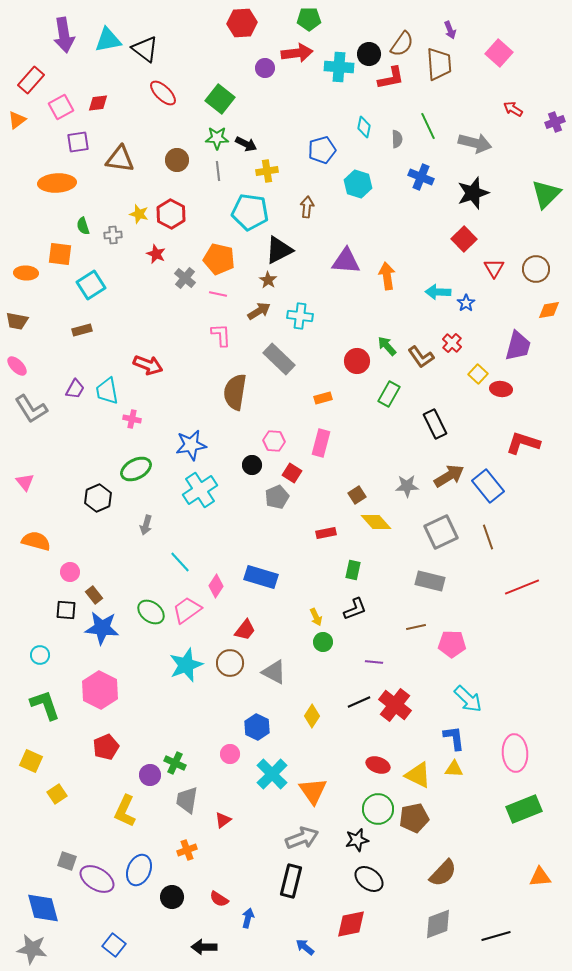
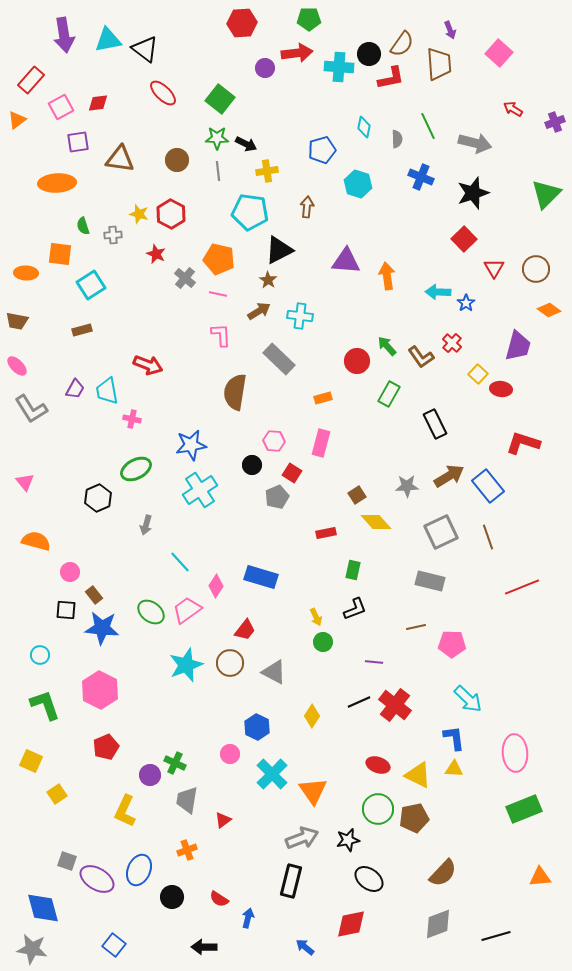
orange diamond at (549, 310): rotated 45 degrees clockwise
black star at (357, 840): moved 9 px left
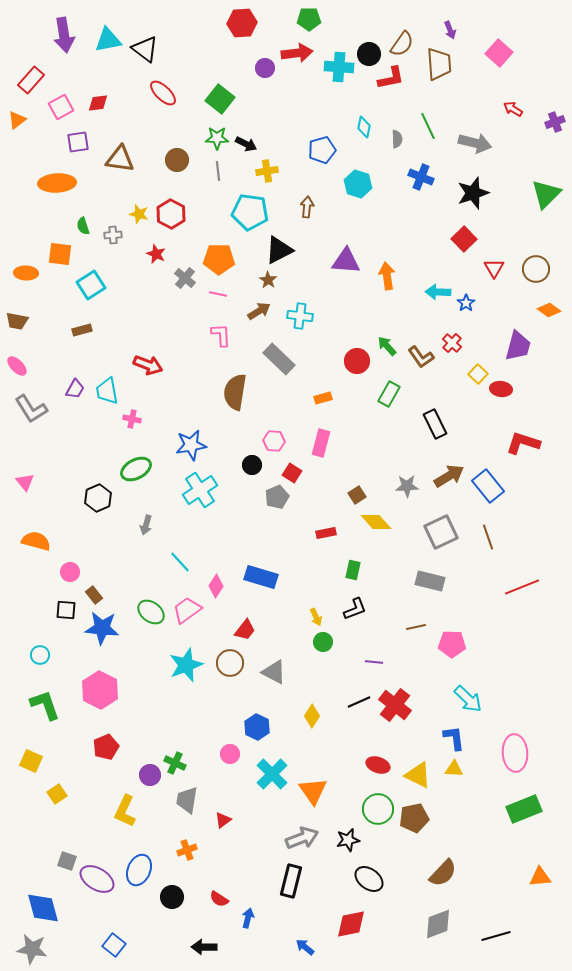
orange pentagon at (219, 259): rotated 12 degrees counterclockwise
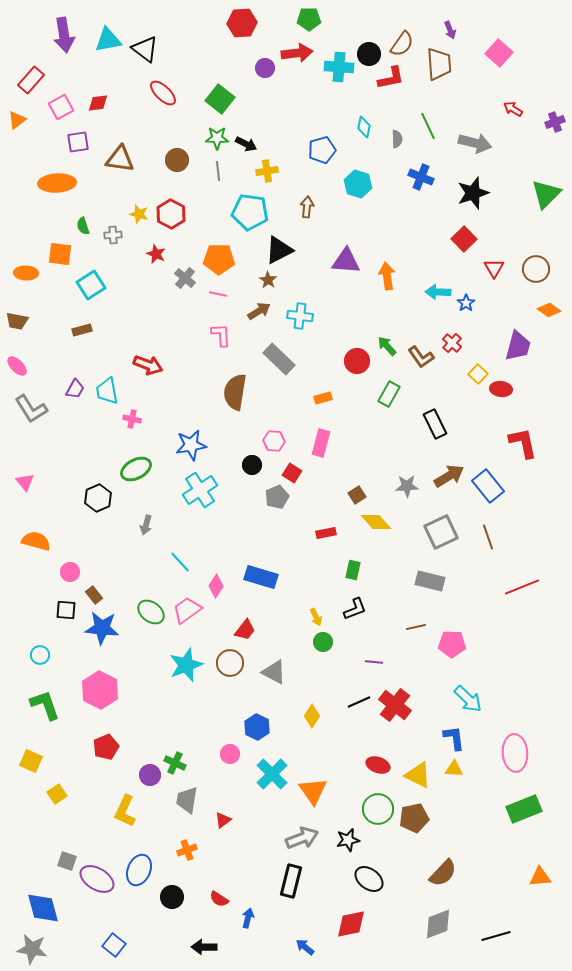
red L-shape at (523, 443): rotated 60 degrees clockwise
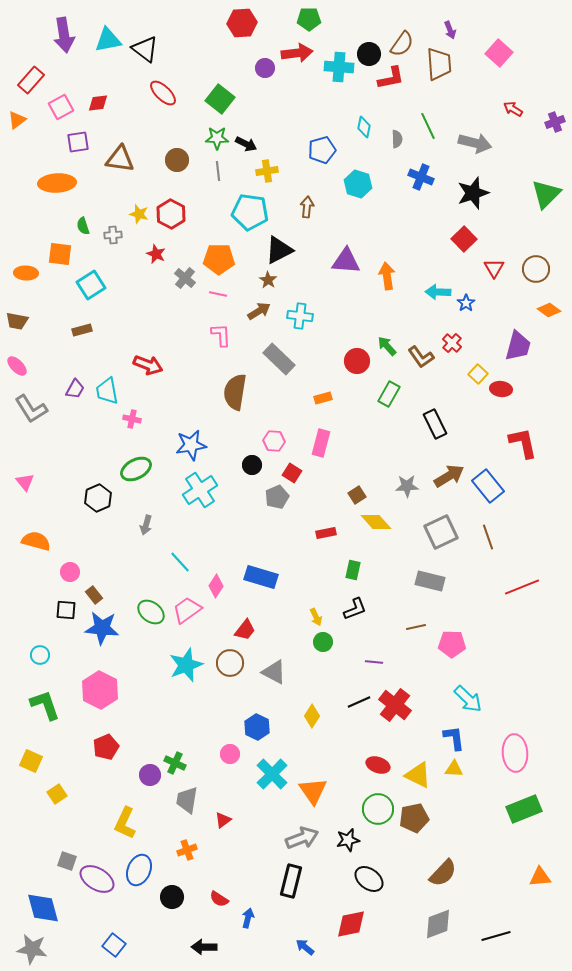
yellow L-shape at (125, 811): moved 12 px down
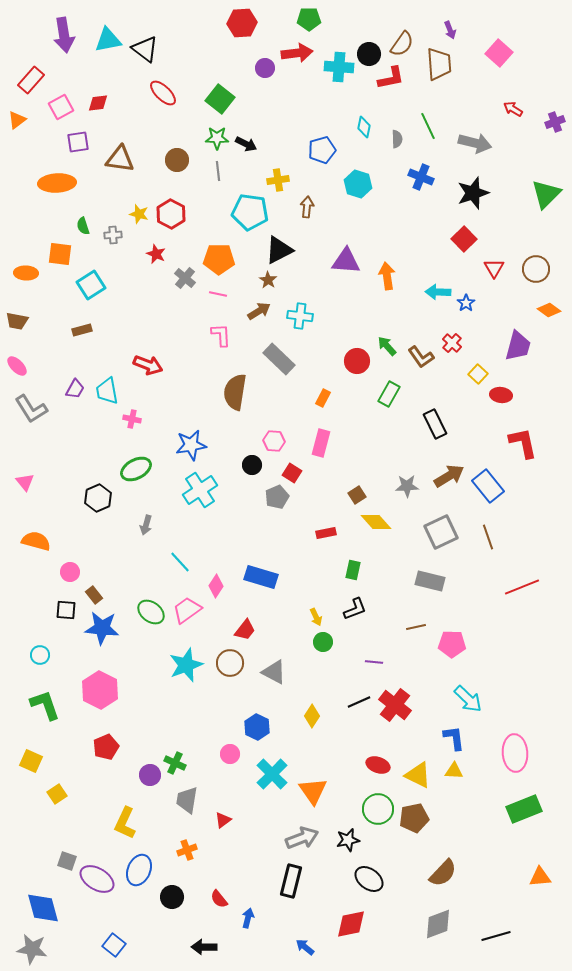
yellow cross at (267, 171): moved 11 px right, 9 px down
red ellipse at (501, 389): moved 6 px down
orange rectangle at (323, 398): rotated 48 degrees counterclockwise
yellow triangle at (454, 769): moved 2 px down
red semicircle at (219, 899): rotated 18 degrees clockwise
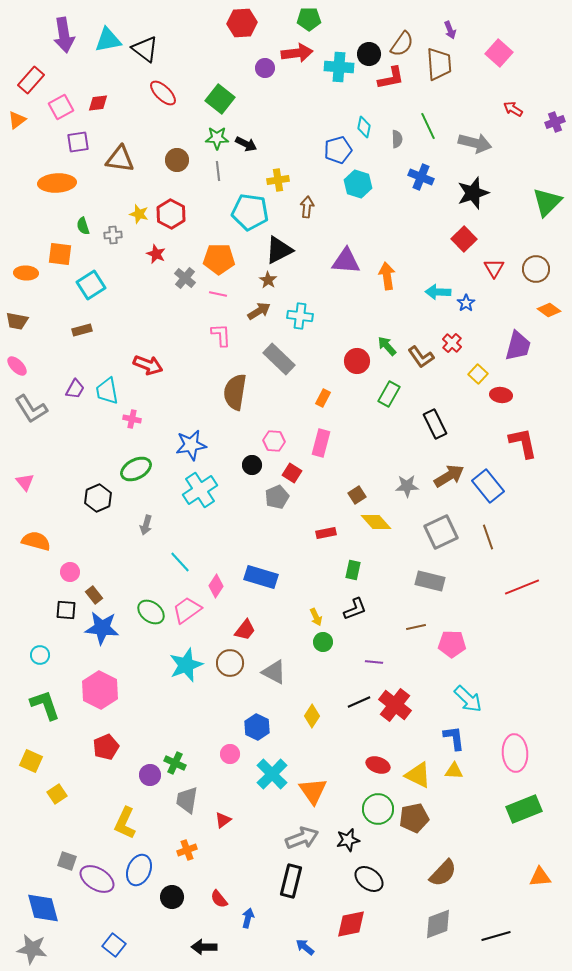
blue pentagon at (322, 150): moved 16 px right
green triangle at (546, 194): moved 1 px right, 8 px down
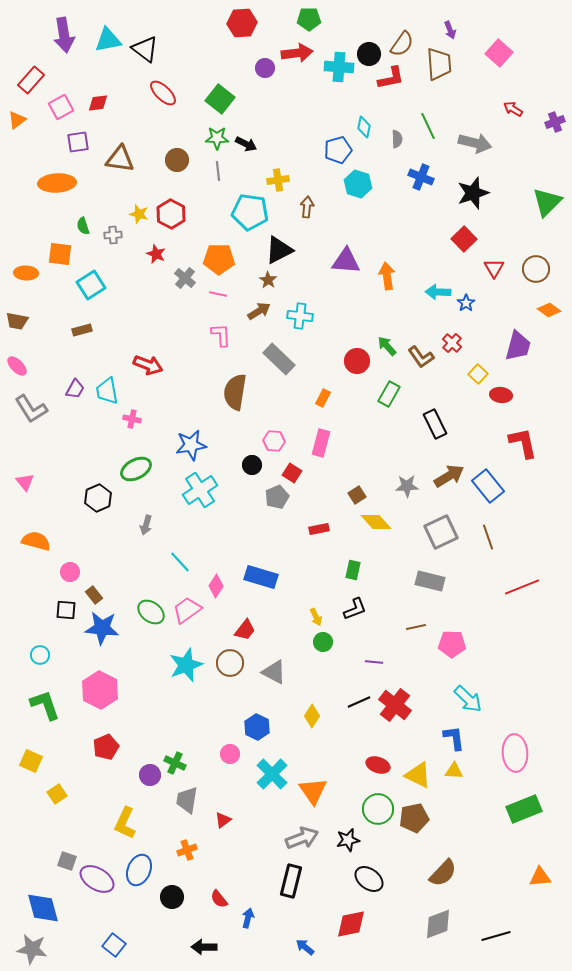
red rectangle at (326, 533): moved 7 px left, 4 px up
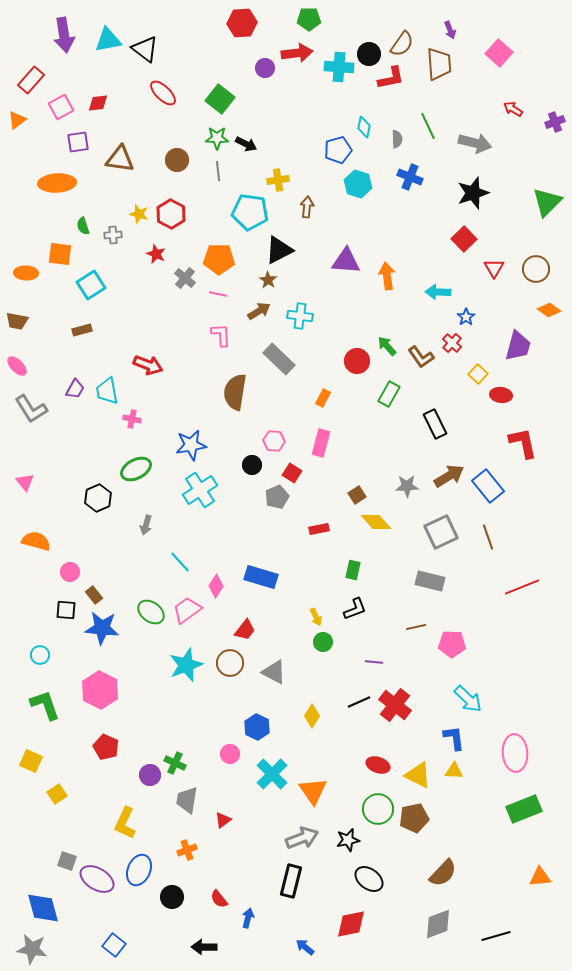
blue cross at (421, 177): moved 11 px left
blue star at (466, 303): moved 14 px down
red pentagon at (106, 747): rotated 25 degrees counterclockwise
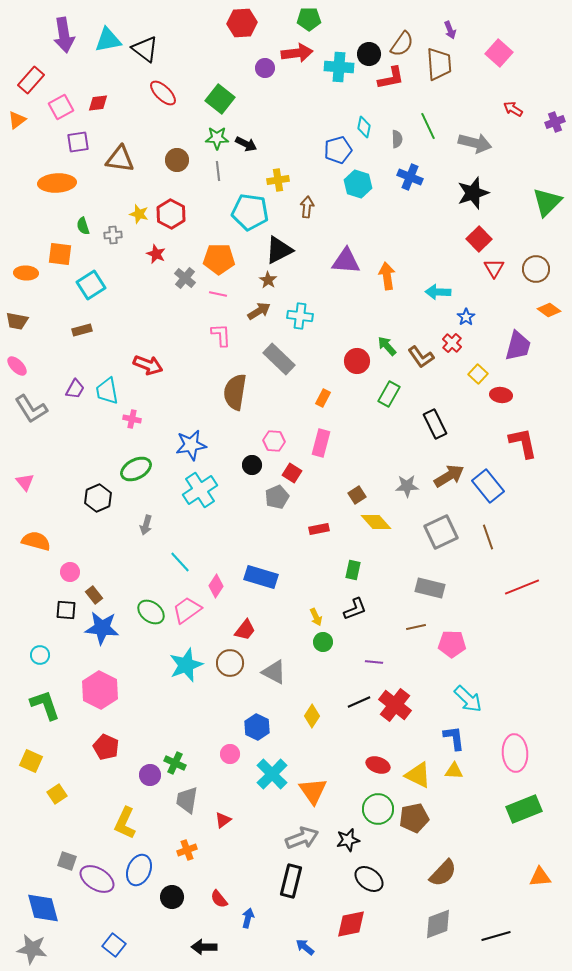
red square at (464, 239): moved 15 px right
gray rectangle at (430, 581): moved 7 px down
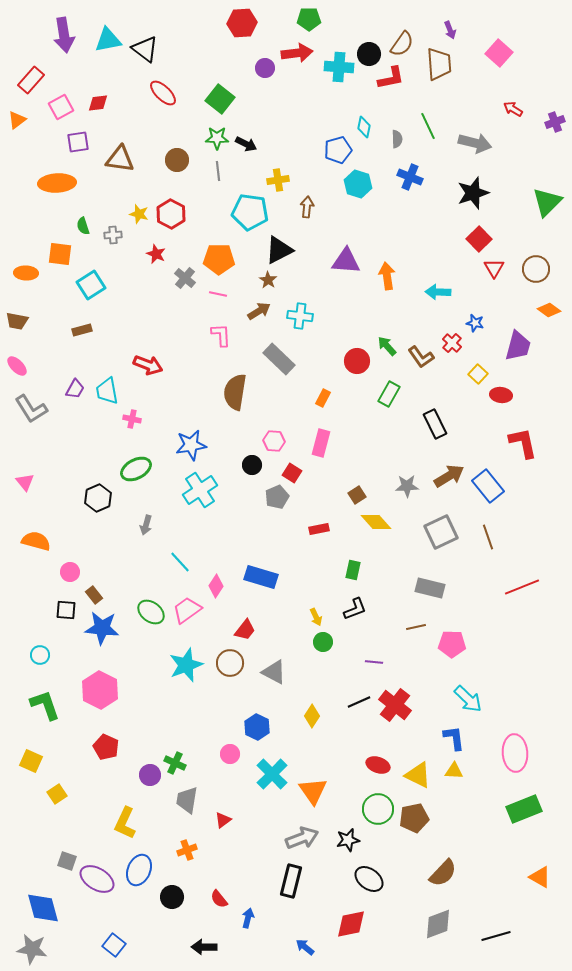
blue star at (466, 317): moved 9 px right, 6 px down; rotated 24 degrees counterclockwise
orange triangle at (540, 877): rotated 35 degrees clockwise
